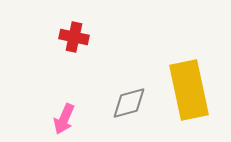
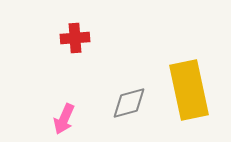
red cross: moved 1 px right, 1 px down; rotated 16 degrees counterclockwise
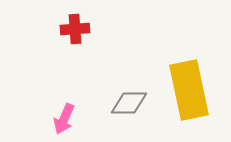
red cross: moved 9 px up
gray diamond: rotated 15 degrees clockwise
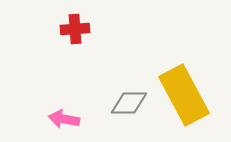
yellow rectangle: moved 5 px left, 5 px down; rotated 16 degrees counterclockwise
pink arrow: rotated 76 degrees clockwise
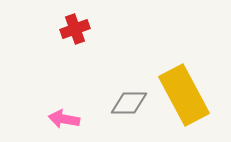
red cross: rotated 16 degrees counterclockwise
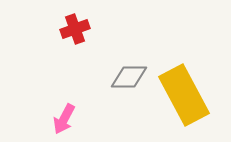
gray diamond: moved 26 px up
pink arrow: rotated 72 degrees counterclockwise
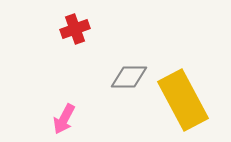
yellow rectangle: moved 1 px left, 5 px down
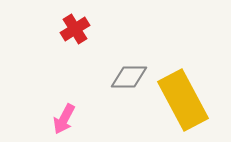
red cross: rotated 12 degrees counterclockwise
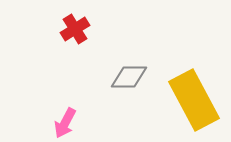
yellow rectangle: moved 11 px right
pink arrow: moved 1 px right, 4 px down
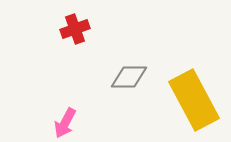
red cross: rotated 12 degrees clockwise
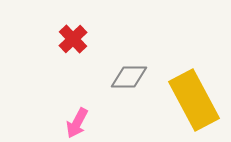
red cross: moved 2 px left, 10 px down; rotated 24 degrees counterclockwise
pink arrow: moved 12 px right
